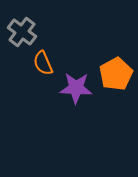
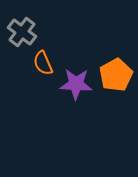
orange pentagon: moved 1 px down
purple star: moved 4 px up
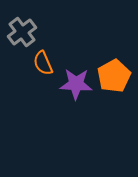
gray cross: rotated 16 degrees clockwise
orange pentagon: moved 2 px left, 1 px down
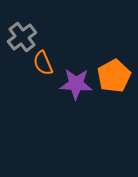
gray cross: moved 5 px down
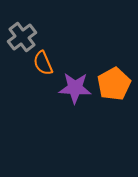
orange pentagon: moved 8 px down
purple star: moved 1 px left, 4 px down
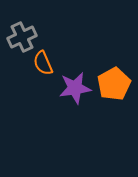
gray cross: rotated 12 degrees clockwise
purple star: rotated 12 degrees counterclockwise
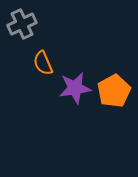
gray cross: moved 13 px up
orange pentagon: moved 7 px down
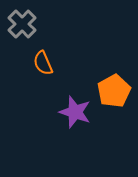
gray cross: rotated 20 degrees counterclockwise
purple star: moved 24 px down; rotated 28 degrees clockwise
